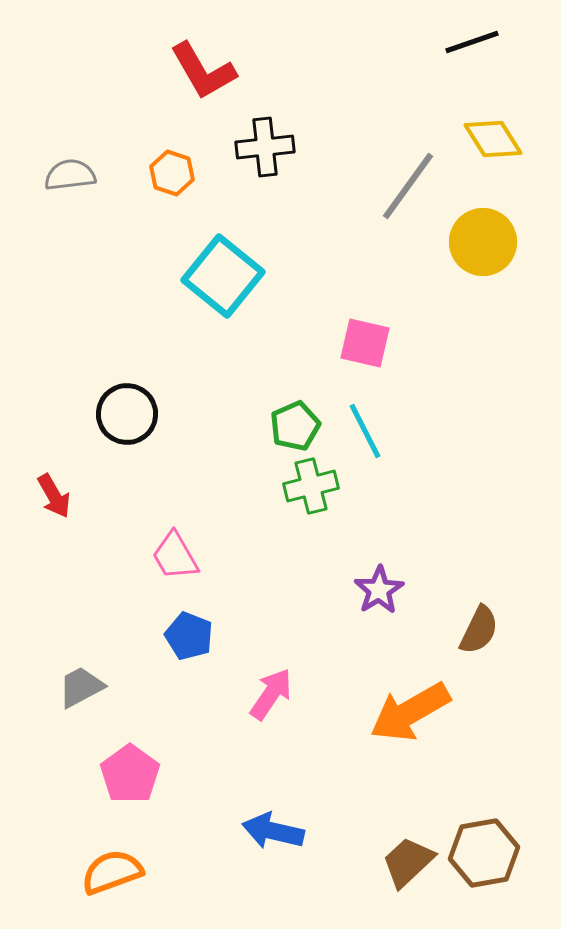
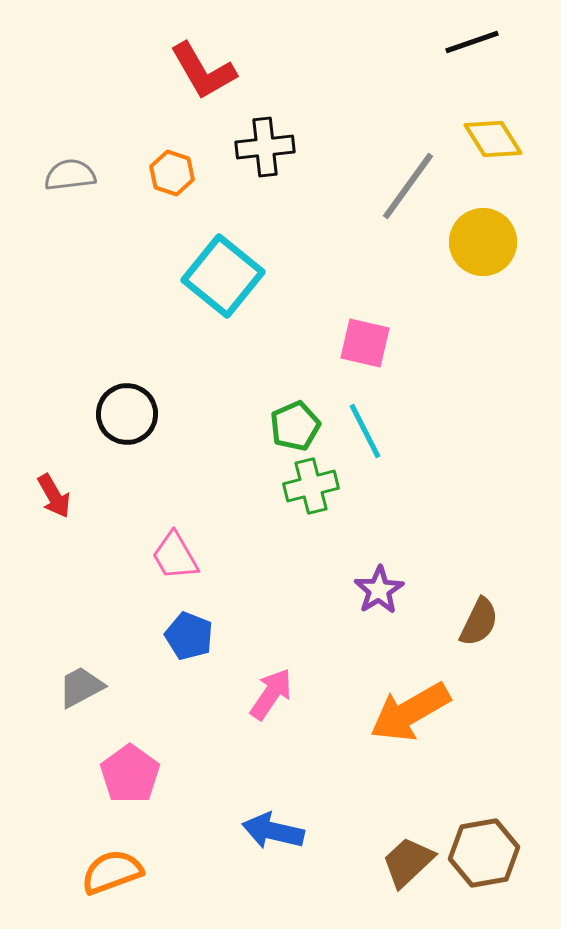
brown semicircle: moved 8 px up
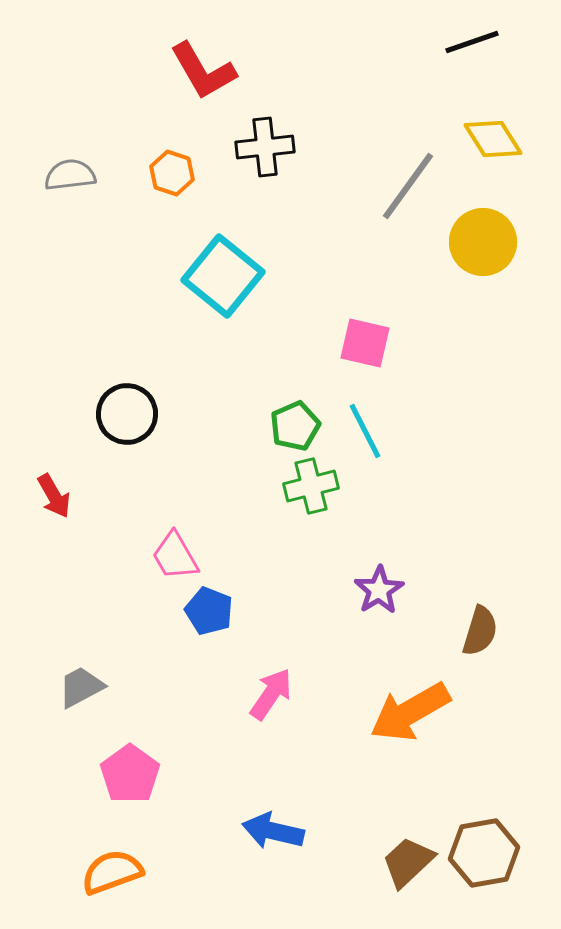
brown semicircle: moved 1 px right, 9 px down; rotated 9 degrees counterclockwise
blue pentagon: moved 20 px right, 25 px up
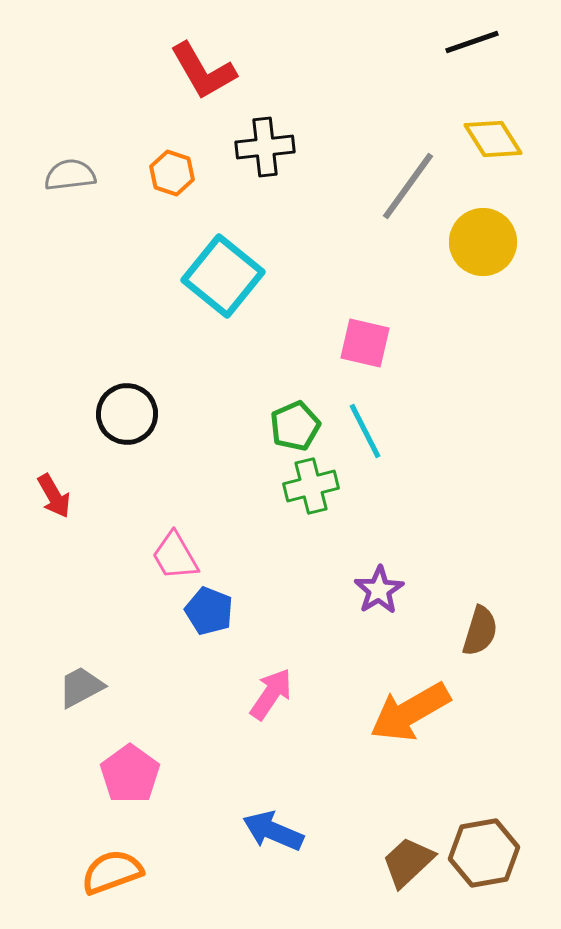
blue arrow: rotated 10 degrees clockwise
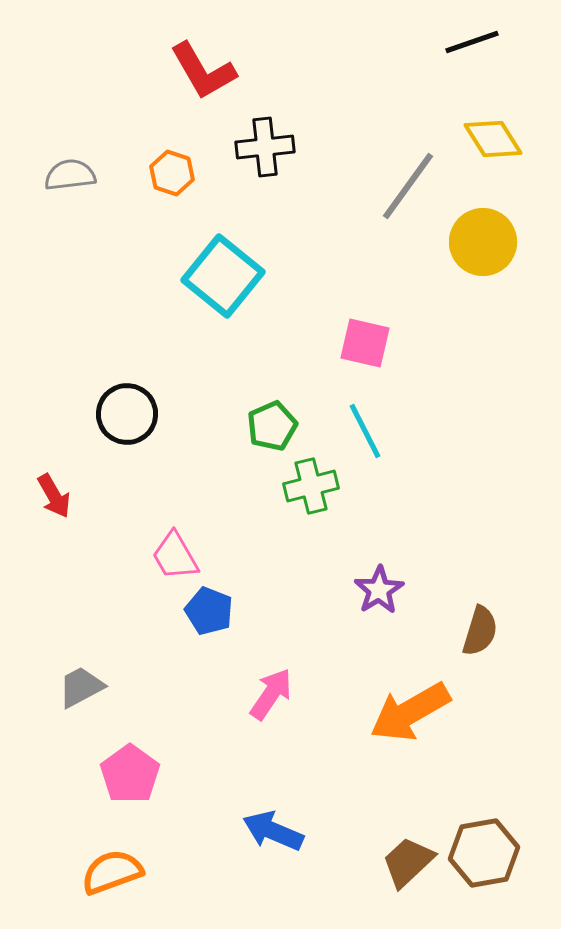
green pentagon: moved 23 px left
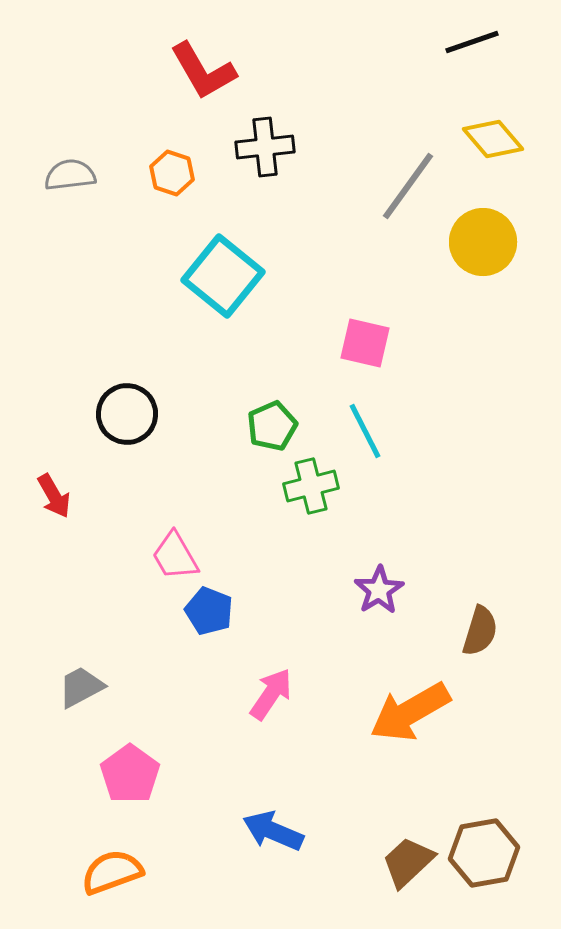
yellow diamond: rotated 8 degrees counterclockwise
